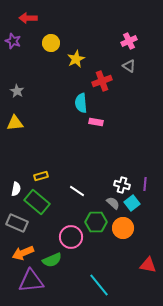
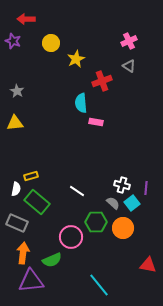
red arrow: moved 2 px left, 1 px down
yellow rectangle: moved 10 px left
purple line: moved 1 px right, 4 px down
orange arrow: rotated 120 degrees clockwise
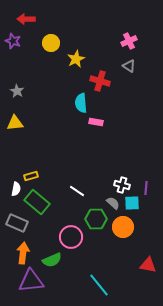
red cross: moved 2 px left; rotated 36 degrees clockwise
cyan square: rotated 35 degrees clockwise
green hexagon: moved 3 px up
orange circle: moved 1 px up
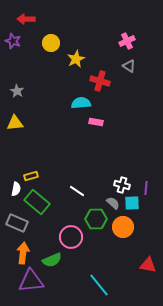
pink cross: moved 2 px left
cyan semicircle: rotated 90 degrees clockwise
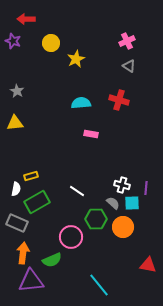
red cross: moved 19 px right, 19 px down
pink rectangle: moved 5 px left, 12 px down
green rectangle: rotated 70 degrees counterclockwise
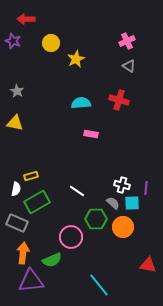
yellow triangle: rotated 18 degrees clockwise
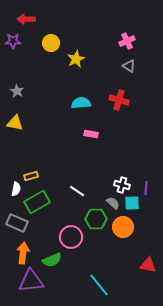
purple star: rotated 21 degrees counterclockwise
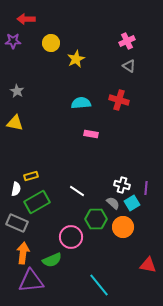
cyan square: rotated 28 degrees counterclockwise
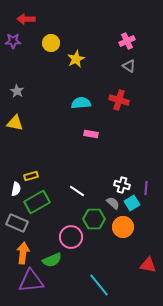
green hexagon: moved 2 px left
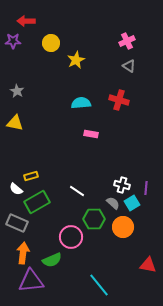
red arrow: moved 2 px down
yellow star: moved 1 px down
white semicircle: rotated 120 degrees clockwise
